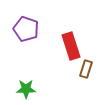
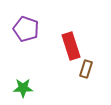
green star: moved 3 px left, 1 px up
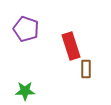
brown rectangle: rotated 18 degrees counterclockwise
green star: moved 2 px right, 3 px down
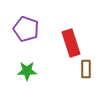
red rectangle: moved 3 px up
green star: moved 2 px right, 20 px up
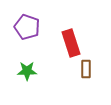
purple pentagon: moved 1 px right, 2 px up
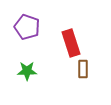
brown rectangle: moved 3 px left
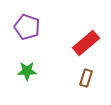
red rectangle: moved 15 px right; rotated 68 degrees clockwise
brown rectangle: moved 3 px right, 9 px down; rotated 18 degrees clockwise
